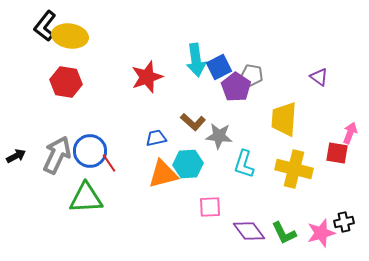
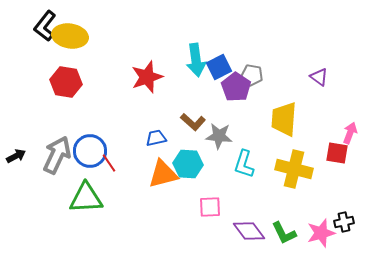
cyan hexagon: rotated 8 degrees clockwise
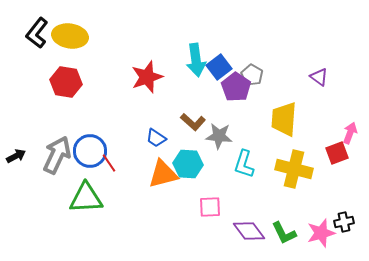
black L-shape: moved 8 px left, 7 px down
blue square: rotated 10 degrees counterclockwise
gray pentagon: rotated 20 degrees clockwise
blue trapezoid: rotated 135 degrees counterclockwise
red square: rotated 30 degrees counterclockwise
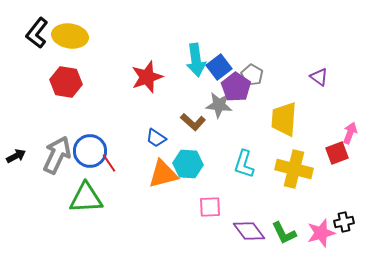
gray star: moved 31 px up
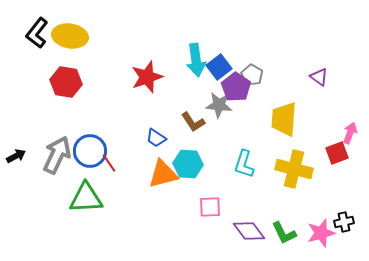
brown L-shape: rotated 15 degrees clockwise
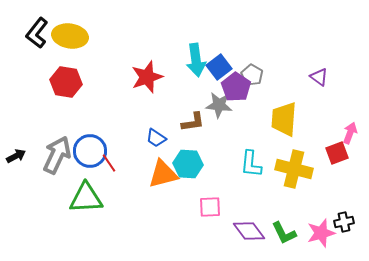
brown L-shape: rotated 65 degrees counterclockwise
cyan L-shape: moved 7 px right; rotated 12 degrees counterclockwise
